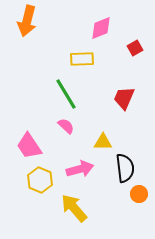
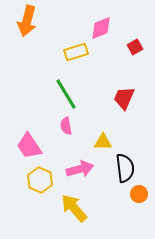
red square: moved 1 px up
yellow rectangle: moved 6 px left, 7 px up; rotated 15 degrees counterclockwise
pink semicircle: rotated 144 degrees counterclockwise
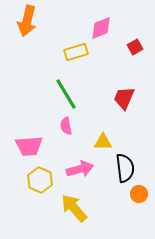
pink trapezoid: rotated 60 degrees counterclockwise
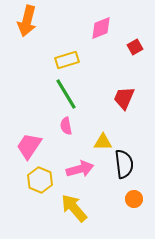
yellow rectangle: moved 9 px left, 8 px down
pink trapezoid: rotated 128 degrees clockwise
black semicircle: moved 1 px left, 4 px up
orange circle: moved 5 px left, 5 px down
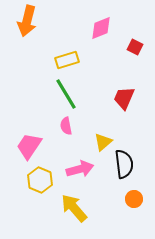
red square: rotated 35 degrees counterclockwise
yellow triangle: rotated 42 degrees counterclockwise
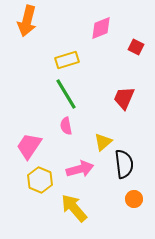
red square: moved 1 px right
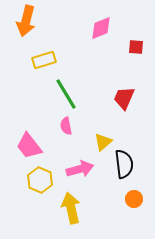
orange arrow: moved 1 px left
red square: rotated 21 degrees counterclockwise
yellow rectangle: moved 23 px left
pink trapezoid: rotated 72 degrees counterclockwise
yellow arrow: moved 3 px left; rotated 28 degrees clockwise
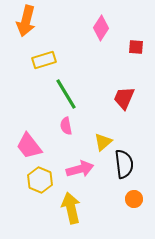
pink diamond: rotated 35 degrees counterclockwise
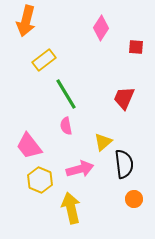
yellow rectangle: rotated 20 degrees counterclockwise
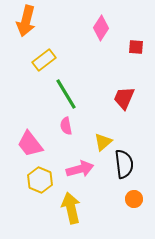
pink trapezoid: moved 1 px right, 2 px up
